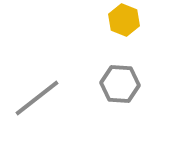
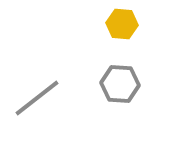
yellow hexagon: moved 2 px left, 4 px down; rotated 16 degrees counterclockwise
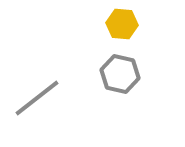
gray hexagon: moved 10 px up; rotated 9 degrees clockwise
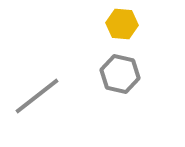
gray line: moved 2 px up
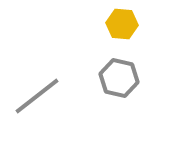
gray hexagon: moved 1 px left, 4 px down
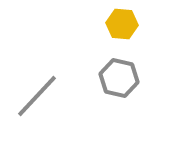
gray line: rotated 9 degrees counterclockwise
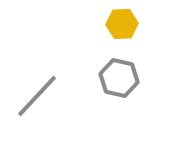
yellow hexagon: rotated 8 degrees counterclockwise
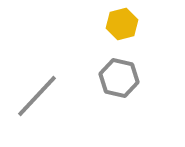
yellow hexagon: rotated 12 degrees counterclockwise
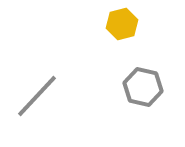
gray hexagon: moved 24 px right, 9 px down
